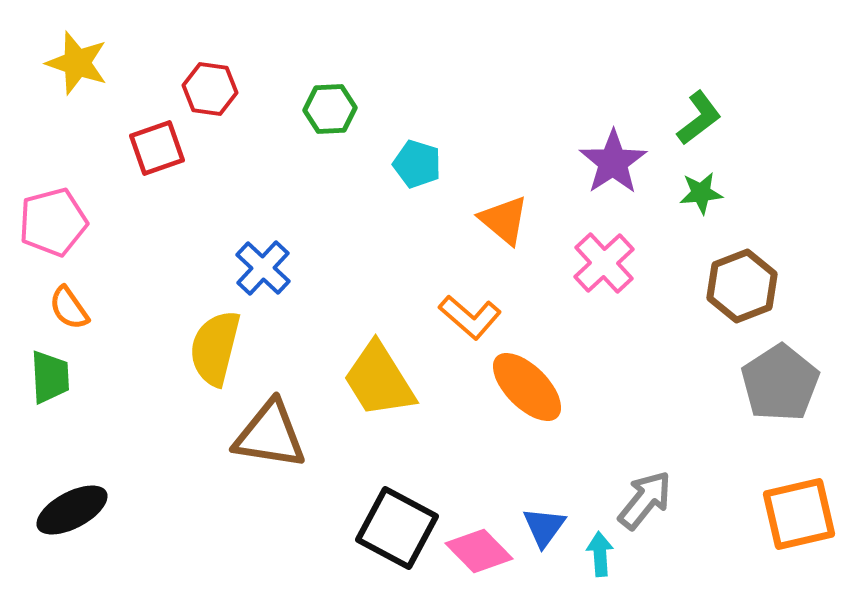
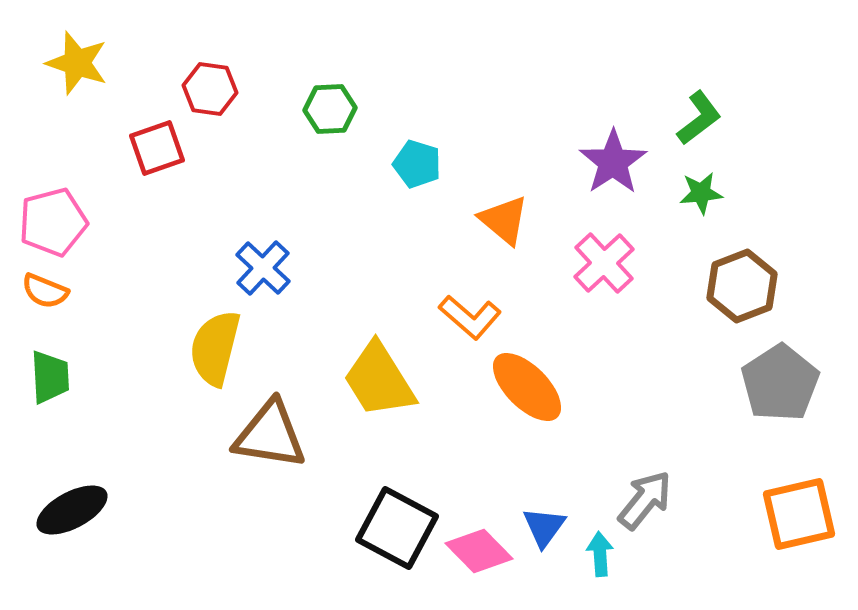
orange semicircle: moved 24 px left, 17 px up; rotated 33 degrees counterclockwise
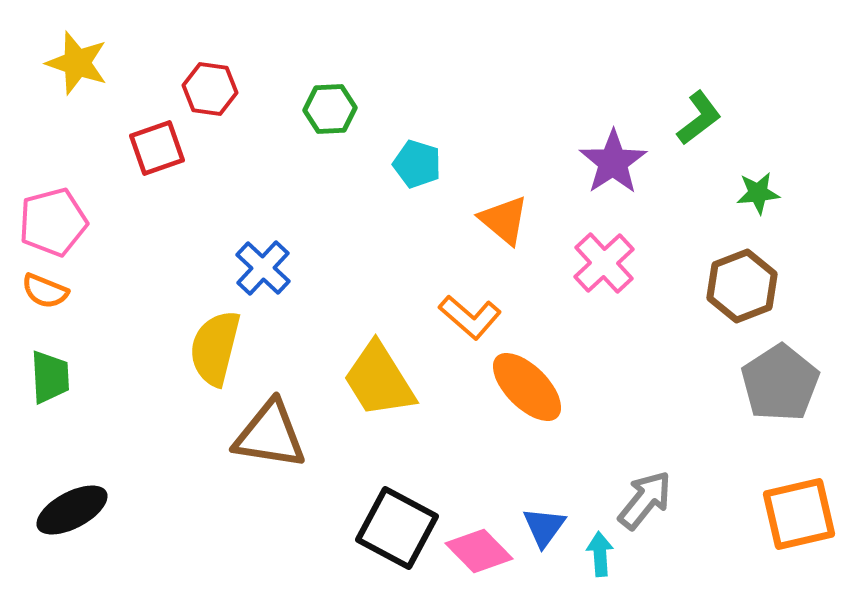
green star: moved 57 px right
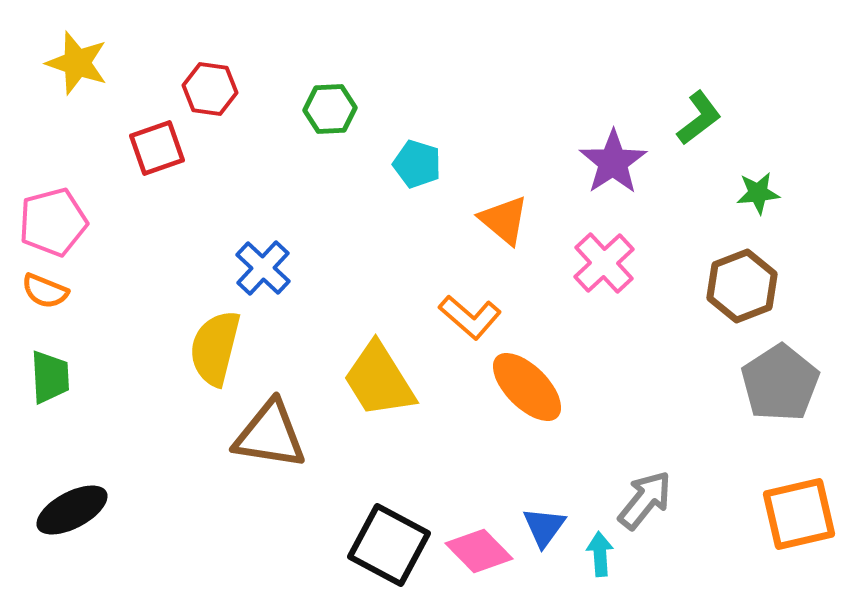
black square: moved 8 px left, 17 px down
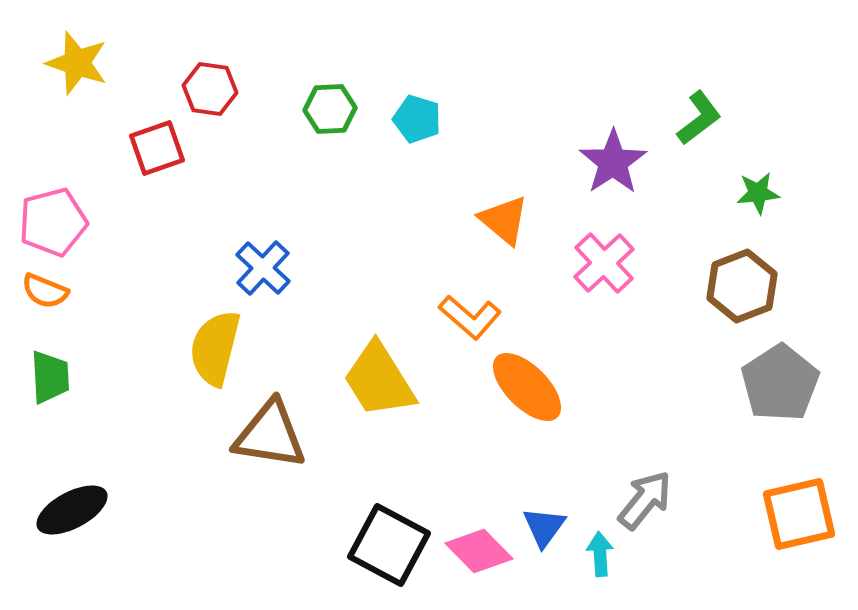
cyan pentagon: moved 45 px up
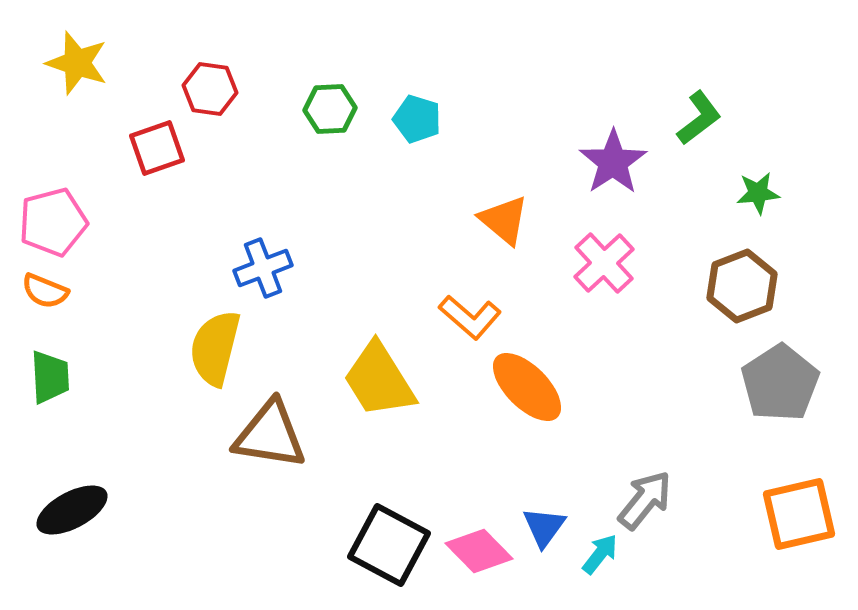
blue cross: rotated 26 degrees clockwise
cyan arrow: rotated 42 degrees clockwise
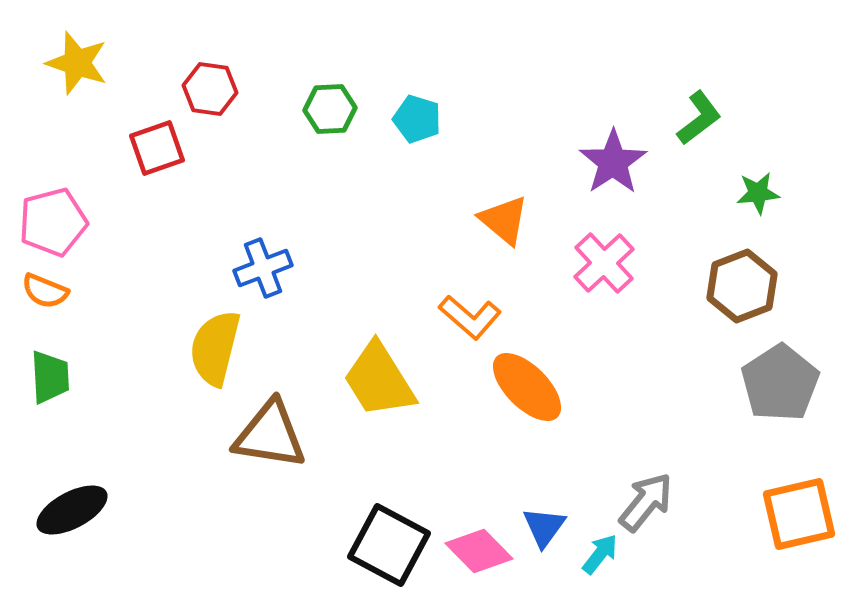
gray arrow: moved 1 px right, 2 px down
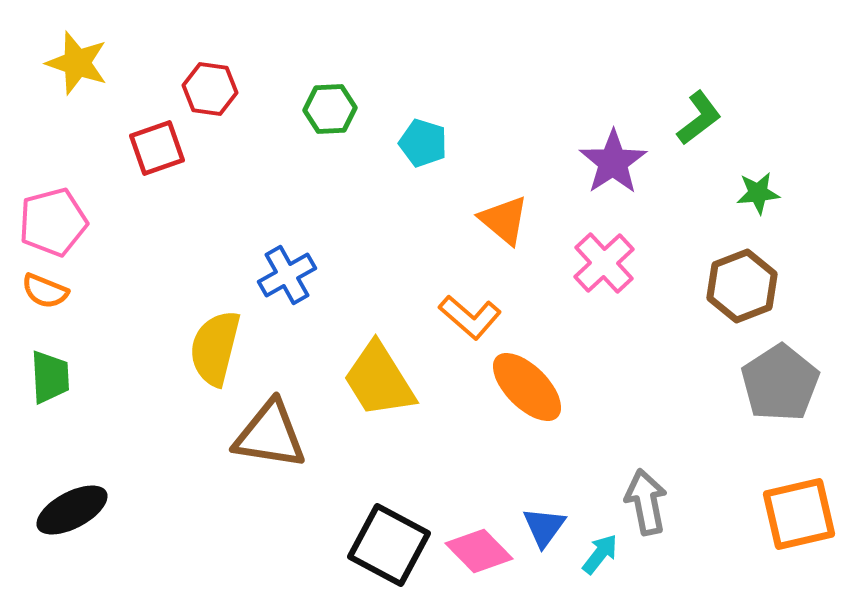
cyan pentagon: moved 6 px right, 24 px down
blue cross: moved 24 px right, 7 px down; rotated 8 degrees counterclockwise
gray arrow: rotated 50 degrees counterclockwise
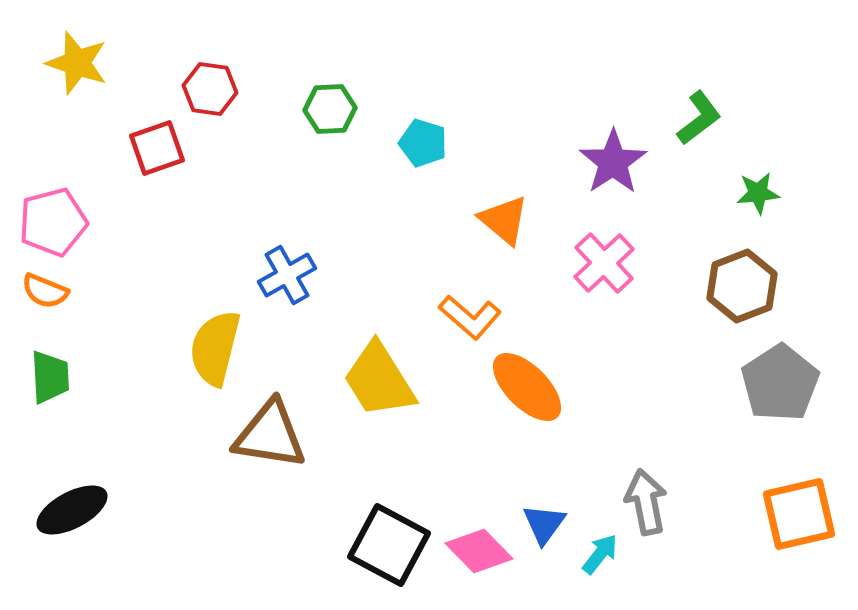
blue triangle: moved 3 px up
